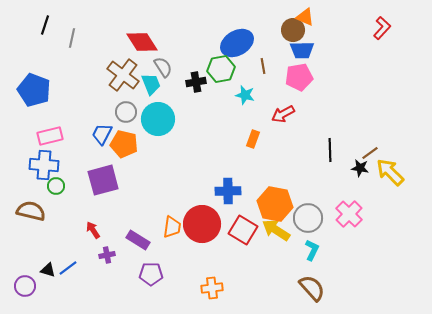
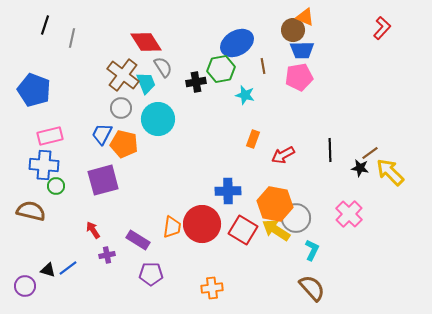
red diamond at (142, 42): moved 4 px right
cyan trapezoid at (151, 84): moved 5 px left, 1 px up
gray circle at (126, 112): moved 5 px left, 4 px up
red arrow at (283, 114): moved 41 px down
gray circle at (308, 218): moved 12 px left
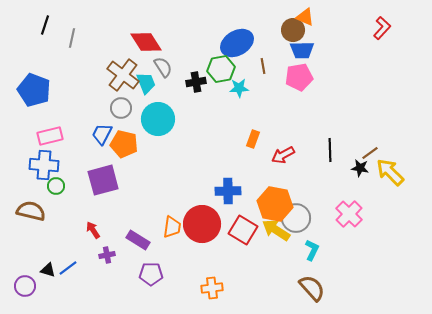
cyan star at (245, 95): moved 6 px left, 7 px up; rotated 18 degrees counterclockwise
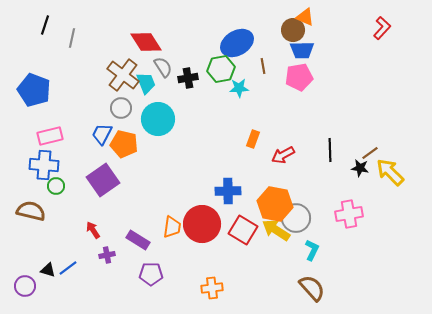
black cross at (196, 82): moved 8 px left, 4 px up
purple square at (103, 180): rotated 20 degrees counterclockwise
pink cross at (349, 214): rotated 36 degrees clockwise
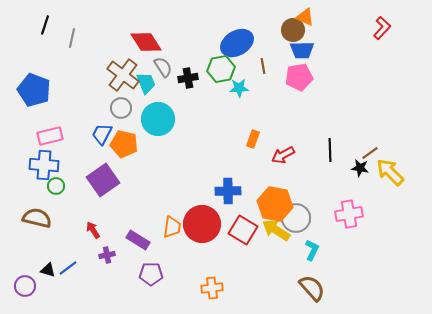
brown semicircle at (31, 211): moved 6 px right, 7 px down
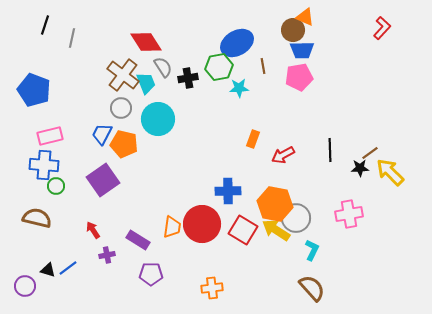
green hexagon at (221, 69): moved 2 px left, 2 px up
black star at (360, 168): rotated 12 degrees counterclockwise
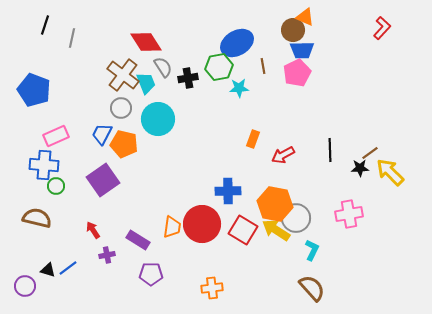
pink pentagon at (299, 77): moved 2 px left, 4 px up; rotated 16 degrees counterclockwise
pink rectangle at (50, 136): moved 6 px right; rotated 10 degrees counterclockwise
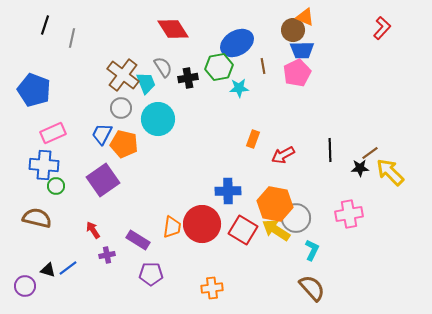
red diamond at (146, 42): moved 27 px right, 13 px up
pink rectangle at (56, 136): moved 3 px left, 3 px up
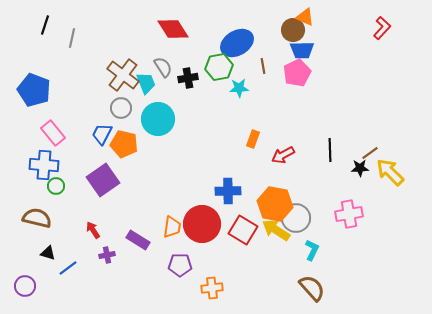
pink rectangle at (53, 133): rotated 75 degrees clockwise
black triangle at (48, 270): moved 17 px up
purple pentagon at (151, 274): moved 29 px right, 9 px up
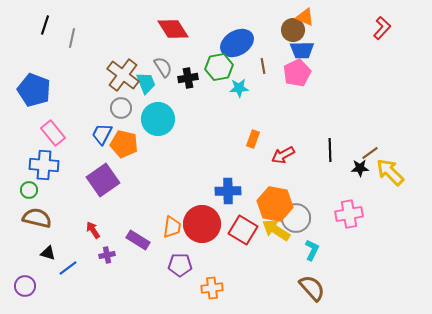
green circle at (56, 186): moved 27 px left, 4 px down
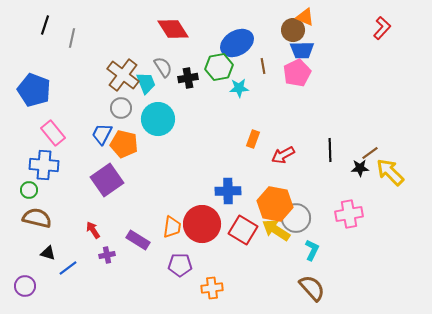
purple square at (103, 180): moved 4 px right
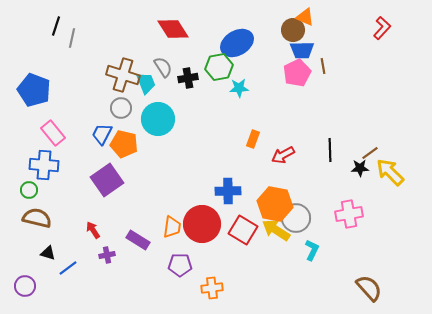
black line at (45, 25): moved 11 px right, 1 px down
brown line at (263, 66): moved 60 px right
brown cross at (123, 75): rotated 20 degrees counterclockwise
brown semicircle at (312, 288): moved 57 px right
